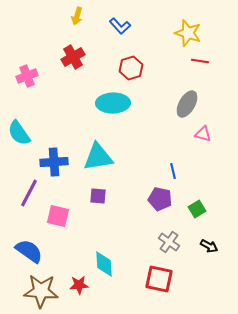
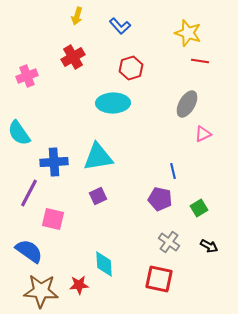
pink triangle: rotated 42 degrees counterclockwise
purple square: rotated 30 degrees counterclockwise
green square: moved 2 px right, 1 px up
pink square: moved 5 px left, 3 px down
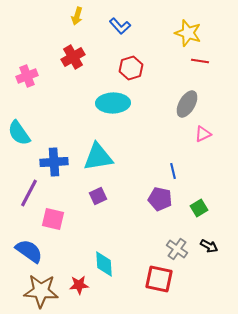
gray cross: moved 8 px right, 7 px down
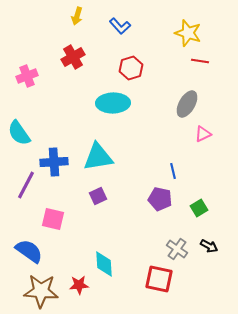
purple line: moved 3 px left, 8 px up
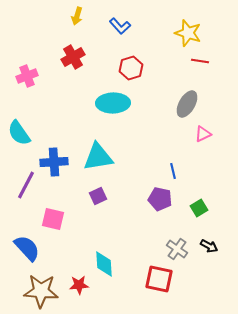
blue semicircle: moved 2 px left, 3 px up; rotated 12 degrees clockwise
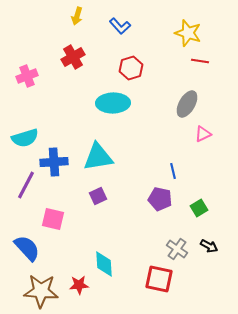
cyan semicircle: moved 6 px right, 5 px down; rotated 72 degrees counterclockwise
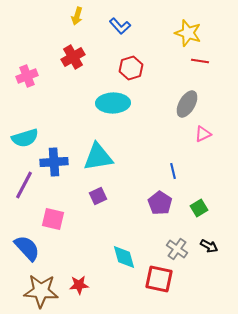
purple line: moved 2 px left
purple pentagon: moved 4 px down; rotated 20 degrees clockwise
cyan diamond: moved 20 px right, 7 px up; rotated 12 degrees counterclockwise
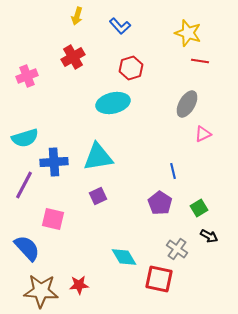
cyan ellipse: rotated 12 degrees counterclockwise
black arrow: moved 10 px up
cyan diamond: rotated 16 degrees counterclockwise
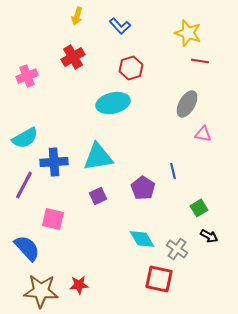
pink triangle: rotated 36 degrees clockwise
cyan semicircle: rotated 12 degrees counterclockwise
purple pentagon: moved 17 px left, 15 px up
cyan diamond: moved 18 px right, 18 px up
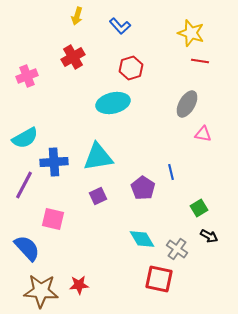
yellow star: moved 3 px right
blue line: moved 2 px left, 1 px down
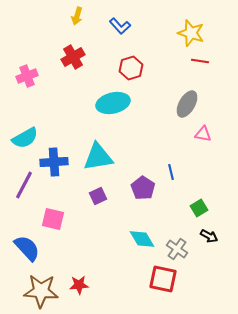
red square: moved 4 px right
